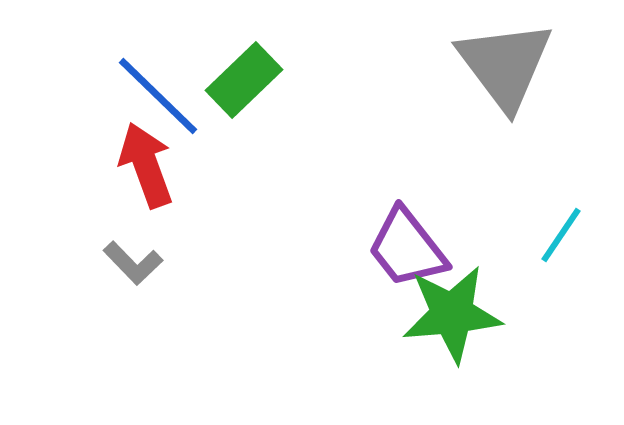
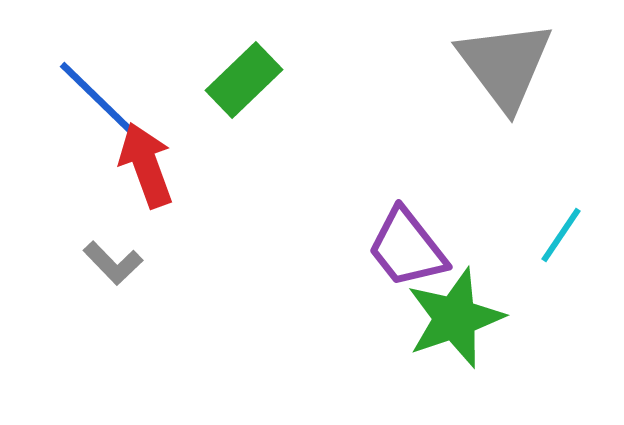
blue line: moved 59 px left, 4 px down
gray L-shape: moved 20 px left
green star: moved 3 px right, 4 px down; rotated 14 degrees counterclockwise
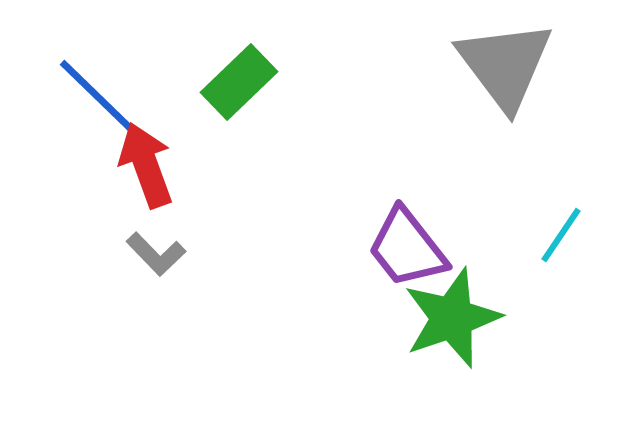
green rectangle: moved 5 px left, 2 px down
blue line: moved 2 px up
gray L-shape: moved 43 px right, 9 px up
green star: moved 3 px left
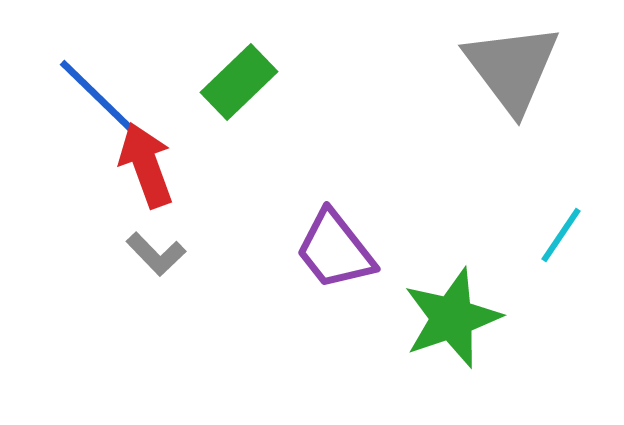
gray triangle: moved 7 px right, 3 px down
purple trapezoid: moved 72 px left, 2 px down
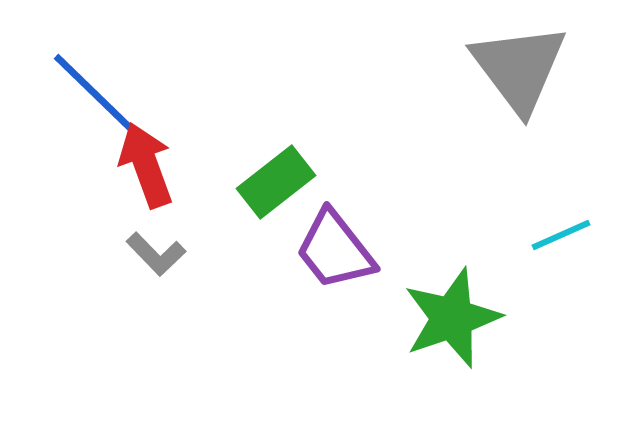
gray triangle: moved 7 px right
green rectangle: moved 37 px right, 100 px down; rotated 6 degrees clockwise
blue line: moved 6 px left, 6 px up
cyan line: rotated 32 degrees clockwise
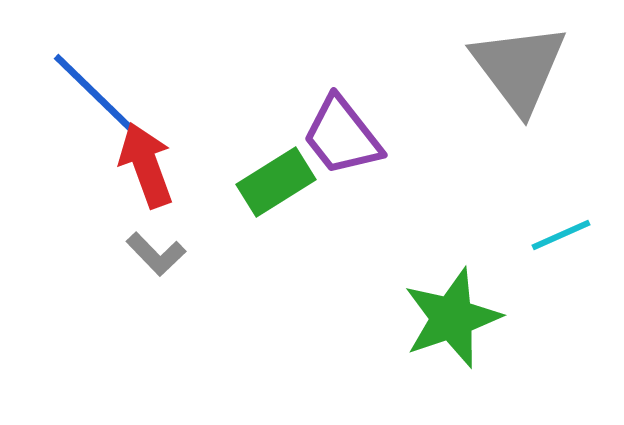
green rectangle: rotated 6 degrees clockwise
purple trapezoid: moved 7 px right, 114 px up
